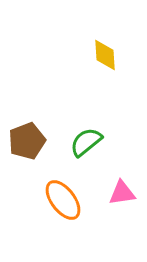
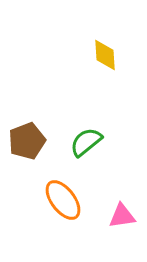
pink triangle: moved 23 px down
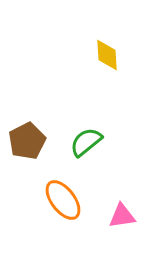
yellow diamond: moved 2 px right
brown pentagon: rotated 6 degrees counterclockwise
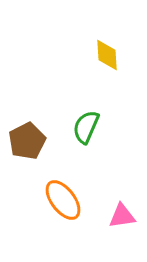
green semicircle: moved 15 px up; rotated 28 degrees counterclockwise
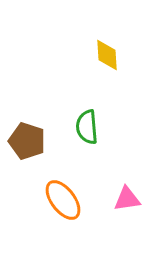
green semicircle: moved 1 px right; rotated 28 degrees counterclockwise
brown pentagon: rotated 27 degrees counterclockwise
pink triangle: moved 5 px right, 17 px up
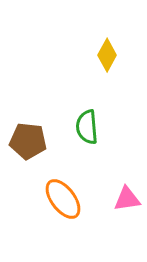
yellow diamond: rotated 32 degrees clockwise
brown pentagon: moved 1 px right; rotated 12 degrees counterclockwise
orange ellipse: moved 1 px up
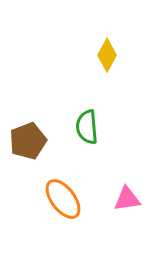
brown pentagon: rotated 27 degrees counterclockwise
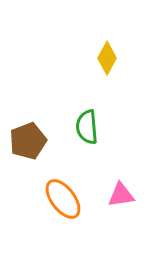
yellow diamond: moved 3 px down
pink triangle: moved 6 px left, 4 px up
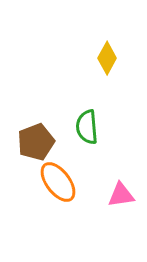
brown pentagon: moved 8 px right, 1 px down
orange ellipse: moved 5 px left, 17 px up
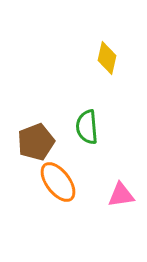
yellow diamond: rotated 16 degrees counterclockwise
